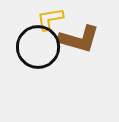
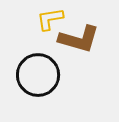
black circle: moved 28 px down
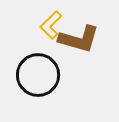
yellow L-shape: moved 1 px right, 6 px down; rotated 36 degrees counterclockwise
